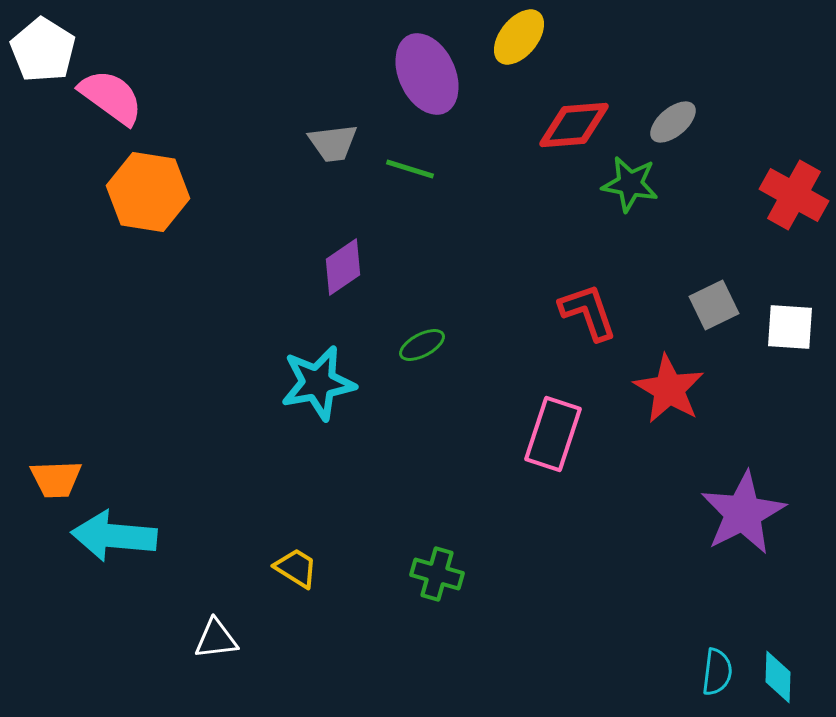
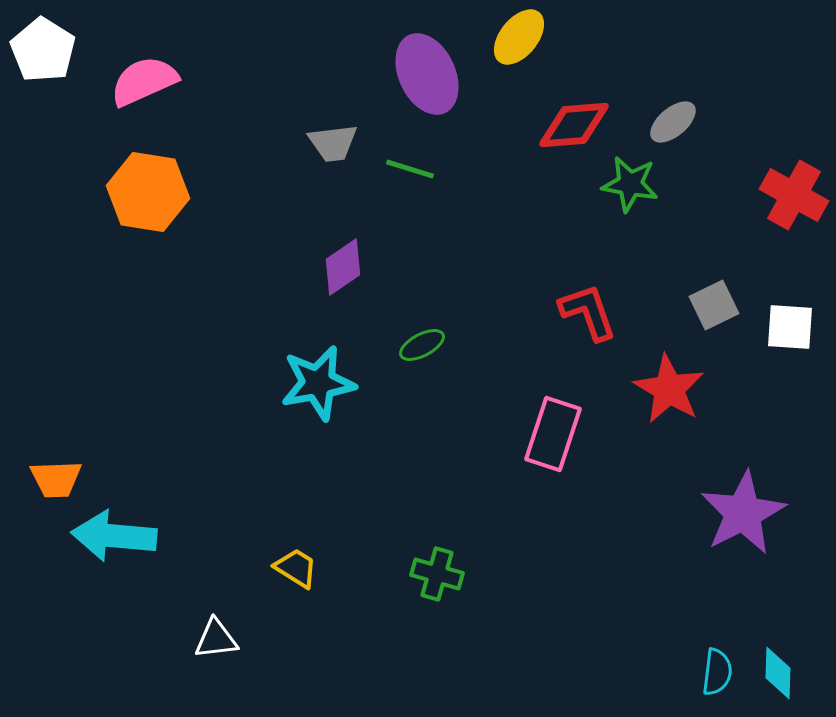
pink semicircle: moved 33 px right, 16 px up; rotated 60 degrees counterclockwise
cyan diamond: moved 4 px up
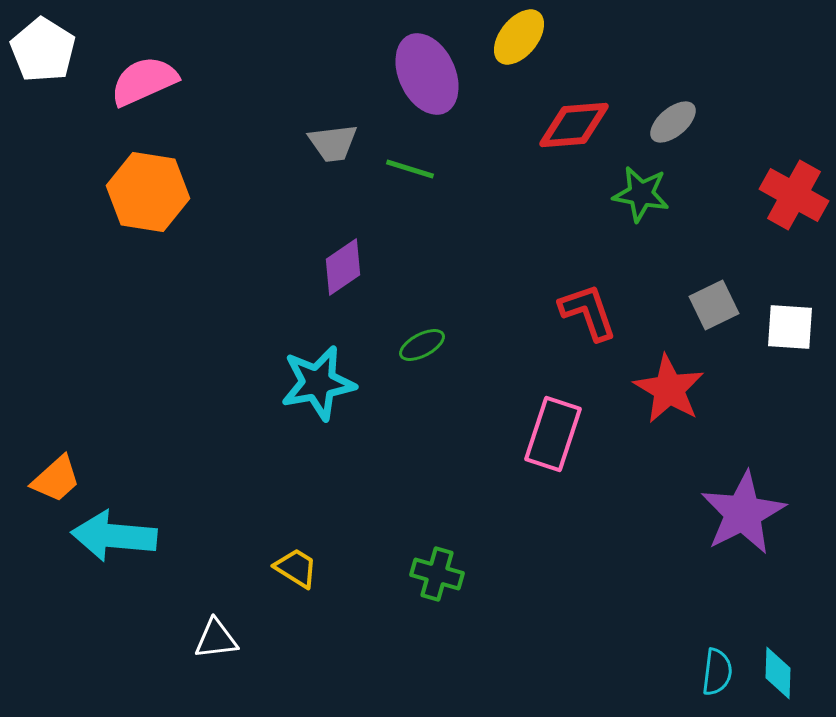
green star: moved 11 px right, 10 px down
orange trapezoid: rotated 40 degrees counterclockwise
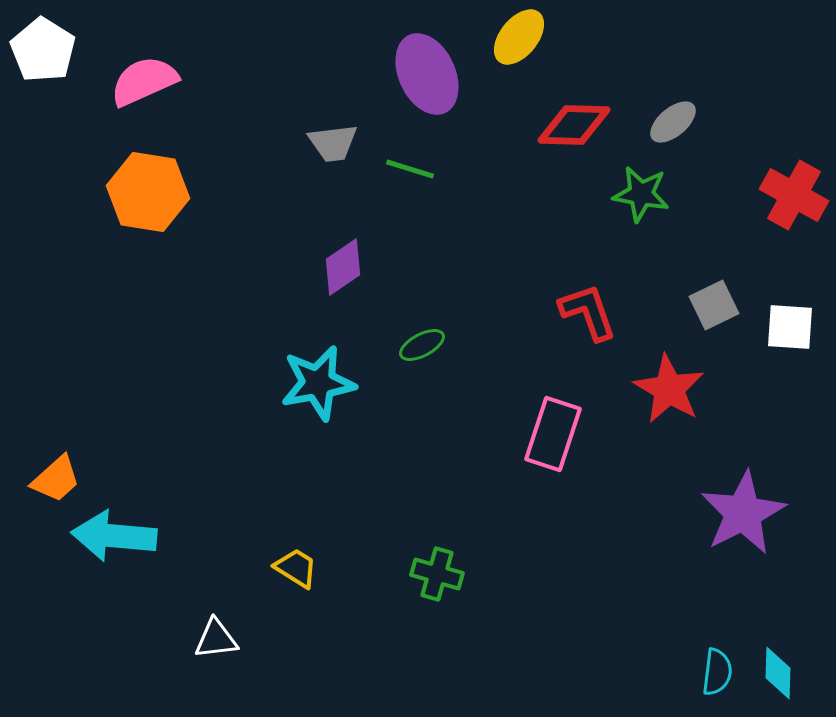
red diamond: rotated 6 degrees clockwise
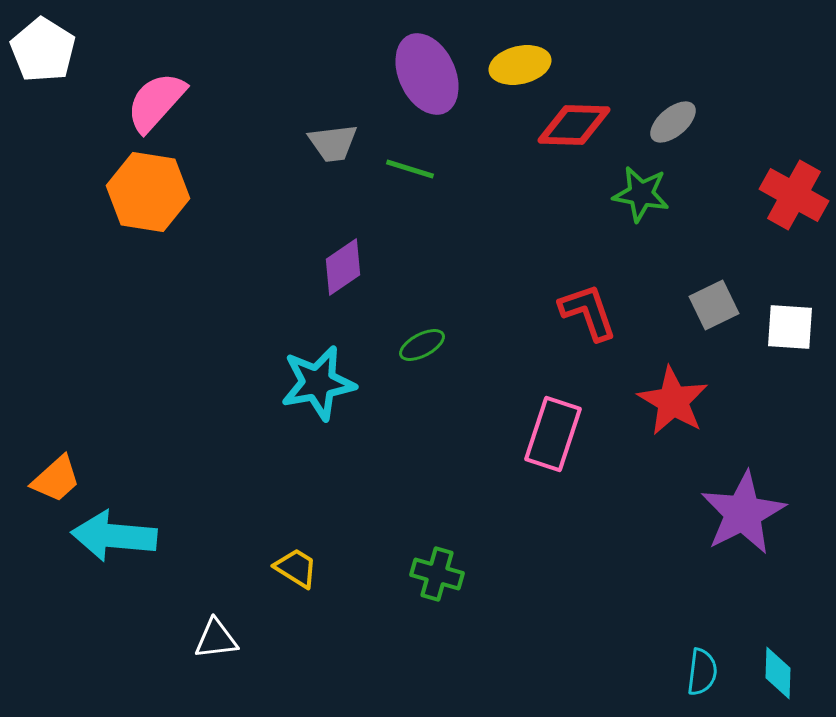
yellow ellipse: moved 1 px right, 28 px down; rotated 38 degrees clockwise
pink semicircle: moved 12 px right, 21 px down; rotated 24 degrees counterclockwise
red star: moved 4 px right, 12 px down
cyan semicircle: moved 15 px left
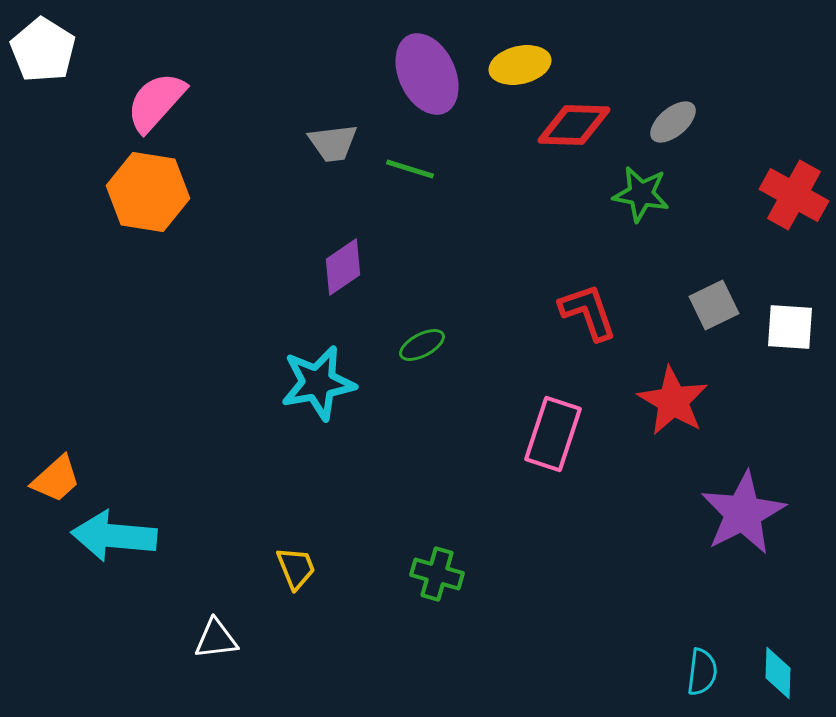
yellow trapezoid: rotated 36 degrees clockwise
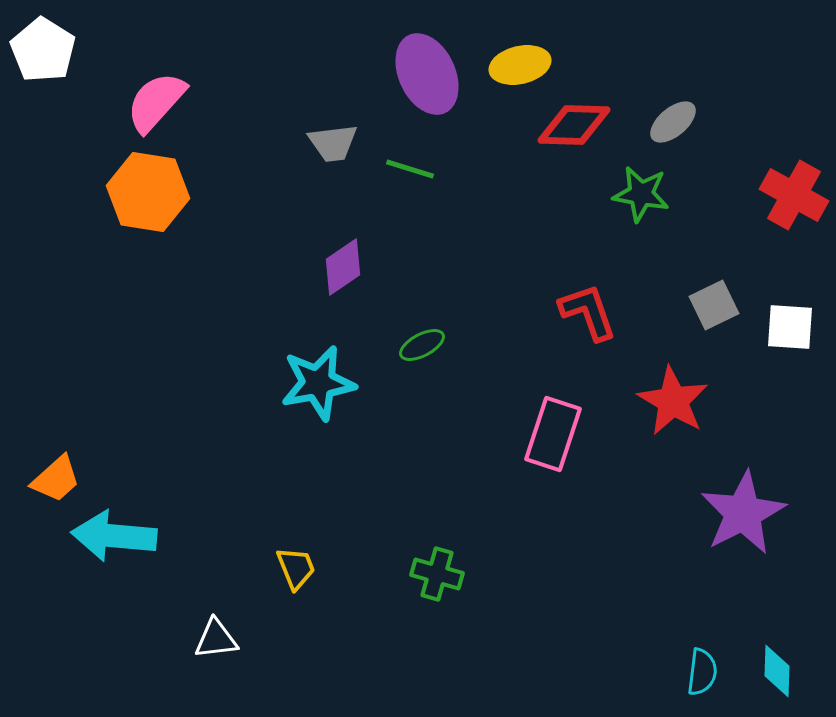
cyan diamond: moved 1 px left, 2 px up
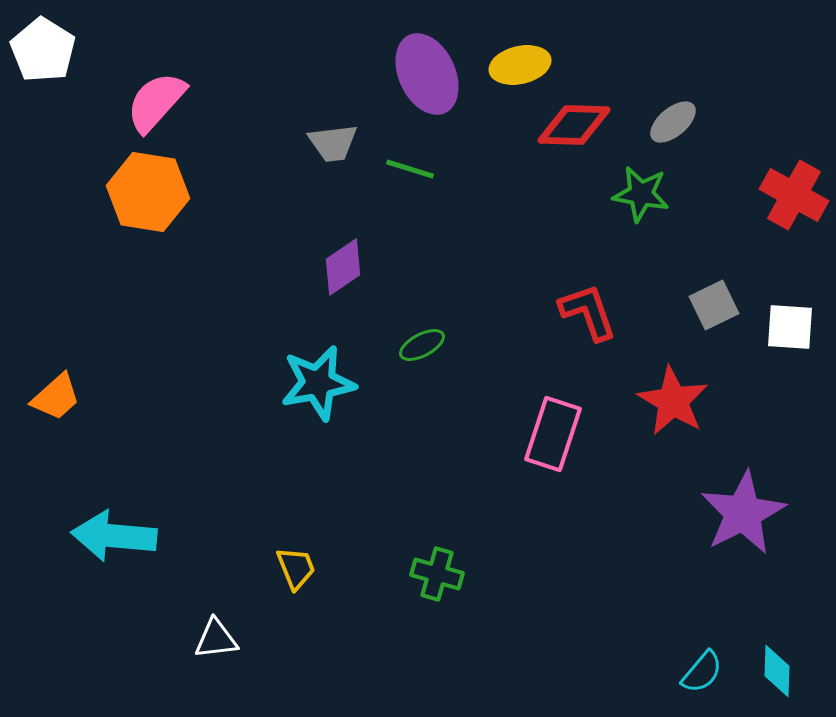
orange trapezoid: moved 82 px up
cyan semicircle: rotated 33 degrees clockwise
